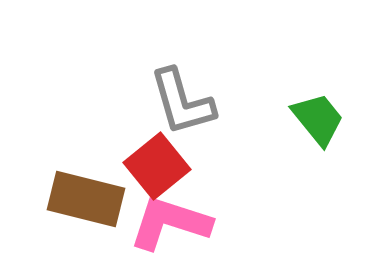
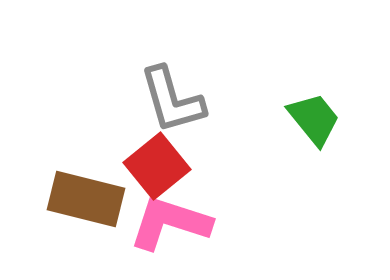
gray L-shape: moved 10 px left, 2 px up
green trapezoid: moved 4 px left
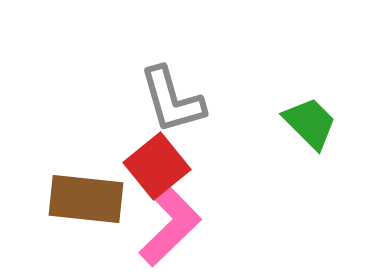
green trapezoid: moved 4 px left, 4 px down; rotated 6 degrees counterclockwise
brown rectangle: rotated 8 degrees counterclockwise
pink L-shape: moved 2 px down; rotated 118 degrees clockwise
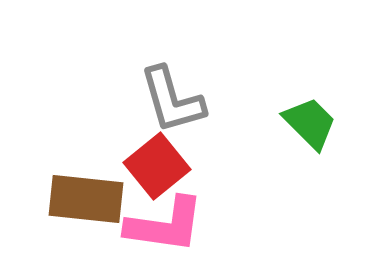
pink L-shape: moved 5 px left; rotated 52 degrees clockwise
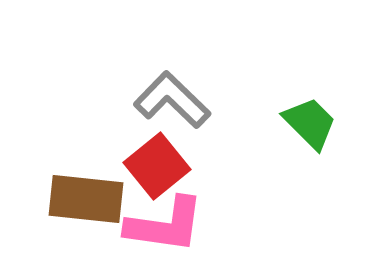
gray L-shape: rotated 150 degrees clockwise
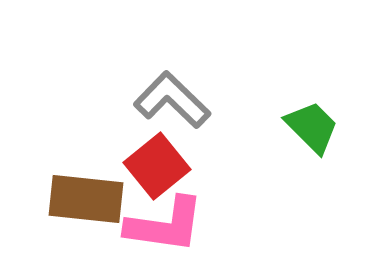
green trapezoid: moved 2 px right, 4 px down
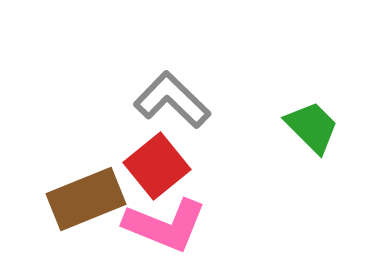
brown rectangle: rotated 28 degrees counterclockwise
pink L-shape: rotated 14 degrees clockwise
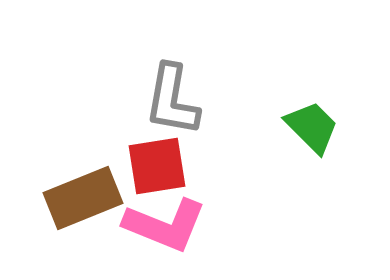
gray L-shape: rotated 124 degrees counterclockwise
red square: rotated 30 degrees clockwise
brown rectangle: moved 3 px left, 1 px up
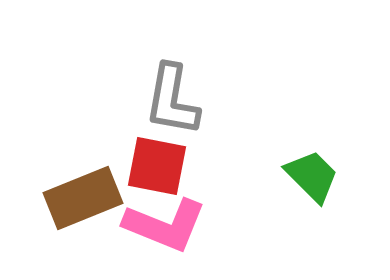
green trapezoid: moved 49 px down
red square: rotated 20 degrees clockwise
